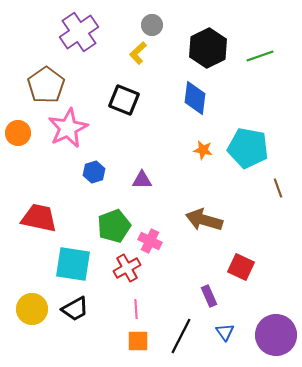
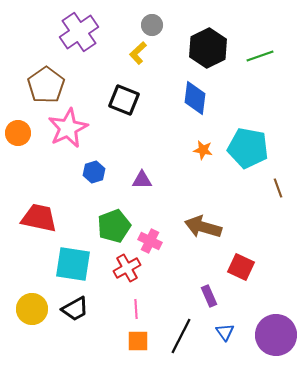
brown arrow: moved 1 px left, 7 px down
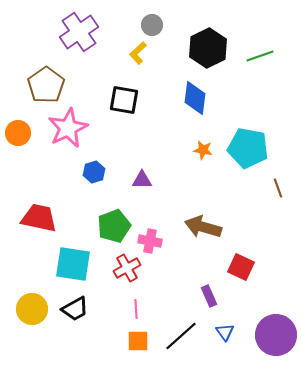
black square: rotated 12 degrees counterclockwise
pink cross: rotated 15 degrees counterclockwise
black line: rotated 21 degrees clockwise
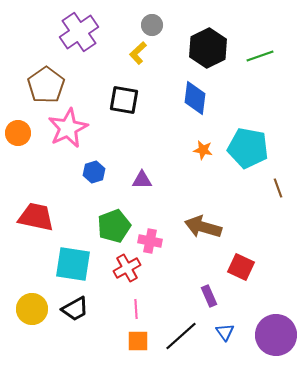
red trapezoid: moved 3 px left, 1 px up
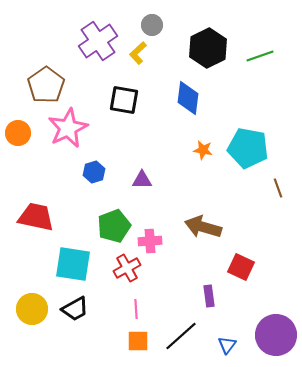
purple cross: moved 19 px right, 9 px down
blue diamond: moved 7 px left
pink cross: rotated 15 degrees counterclockwise
purple rectangle: rotated 15 degrees clockwise
blue triangle: moved 2 px right, 13 px down; rotated 12 degrees clockwise
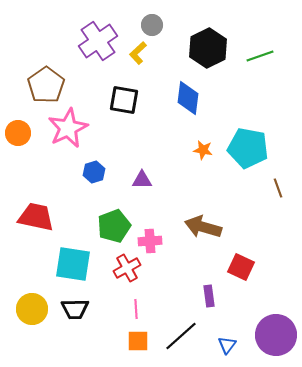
black trapezoid: rotated 28 degrees clockwise
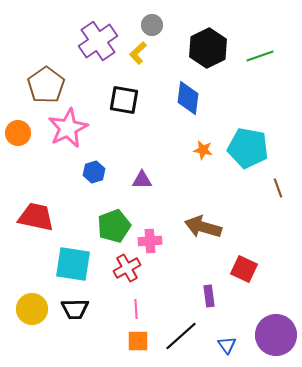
red square: moved 3 px right, 2 px down
blue triangle: rotated 12 degrees counterclockwise
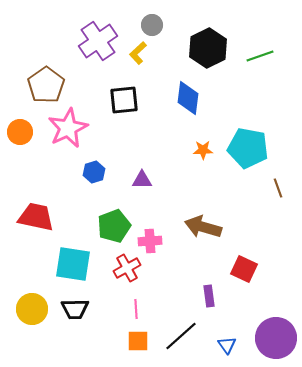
black square: rotated 16 degrees counterclockwise
orange circle: moved 2 px right, 1 px up
orange star: rotated 12 degrees counterclockwise
purple circle: moved 3 px down
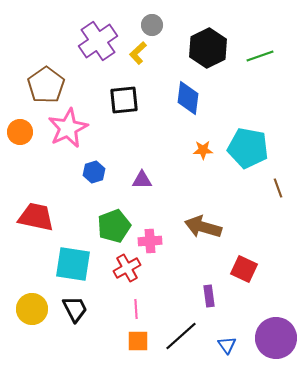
black trapezoid: rotated 116 degrees counterclockwise
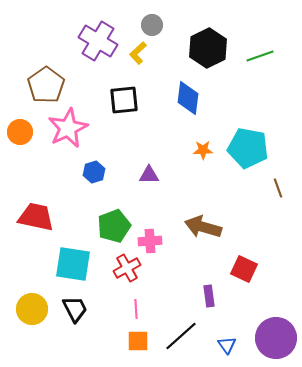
purple cross: rotated 24 degrees counterclockwise
purple triangle: moved 7 px right, 5 px up
